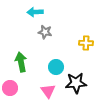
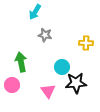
cyan arrow: rotated 56 degrees counterclockwise
gray star: moved 3 px down
cyan circle: moved 6 px right
pink circle: moved 2 px right, 3 px up
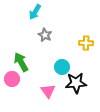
gray star: rotated 16 degrees clockwise
green arrow: rotated 18 degrees counterclockwise
pink circle: moved 6 px up
